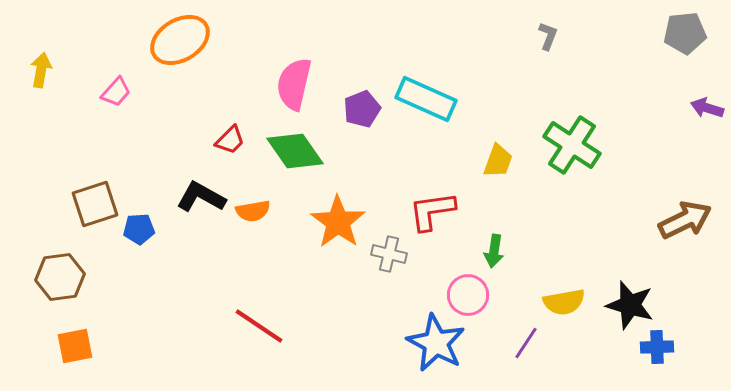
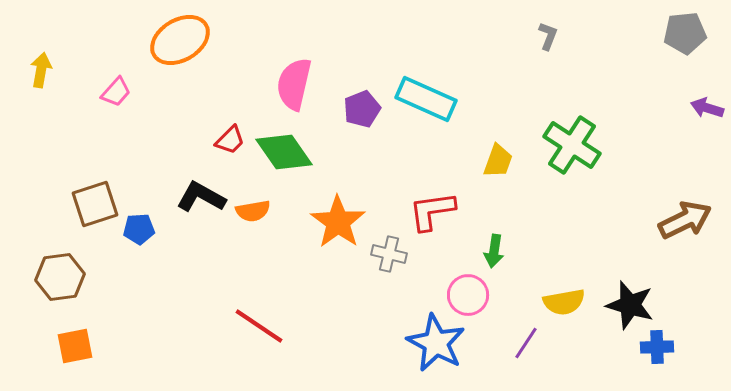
green diamond: moved 11 px left, 1 px down
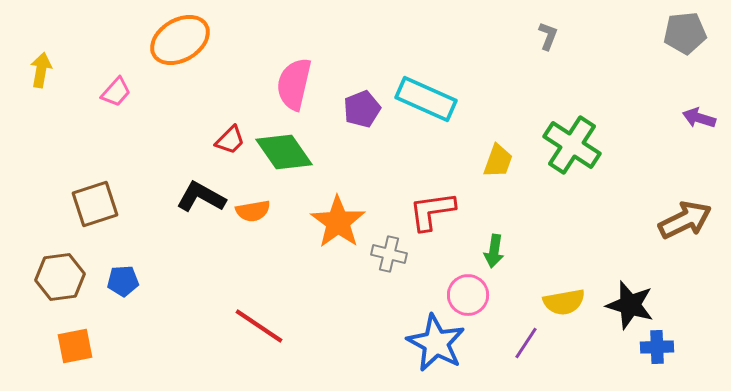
purple arrow: moved 8 px left, 10 px down
blue pentagon: moved 16 px left, 52 px down
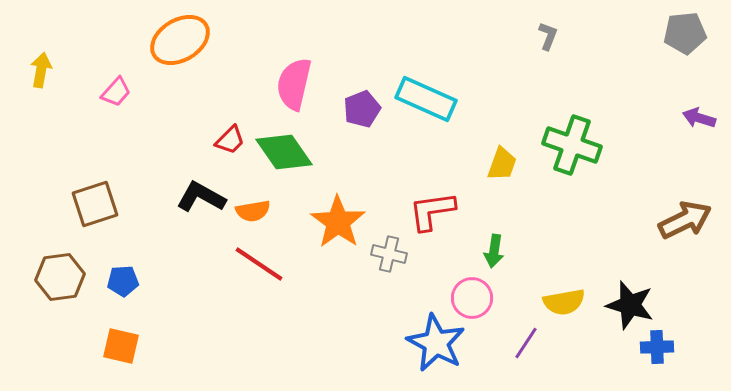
green cross: rotated 14 degrees counterclockwise
yellow trapezoid: moved 4 px right, 3 px down
pink circle: moved 4 px right, 3 px down
red line: moved 62 px up
orange square: moved 46 px right; rotated 24 degrees clockwise
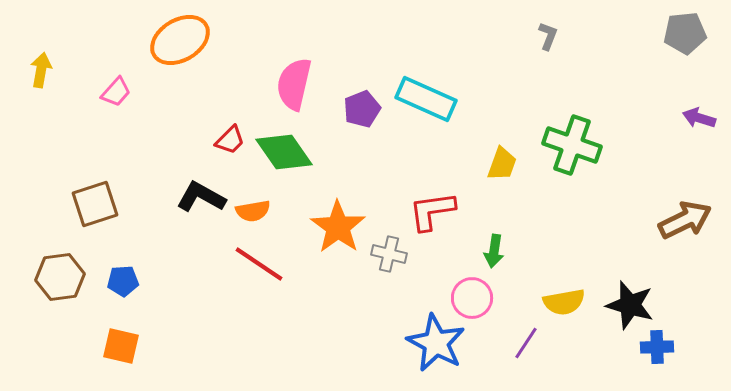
orange star: moved 5 px down
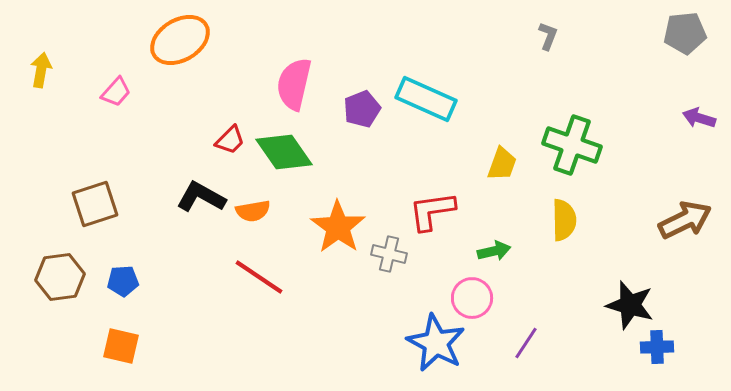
green arrow: rotated 112 degrees counterclockwise
red line: moved 13 px down
yellow semicircle: moved 82 px up; rotated 81 degrees counterclockwise
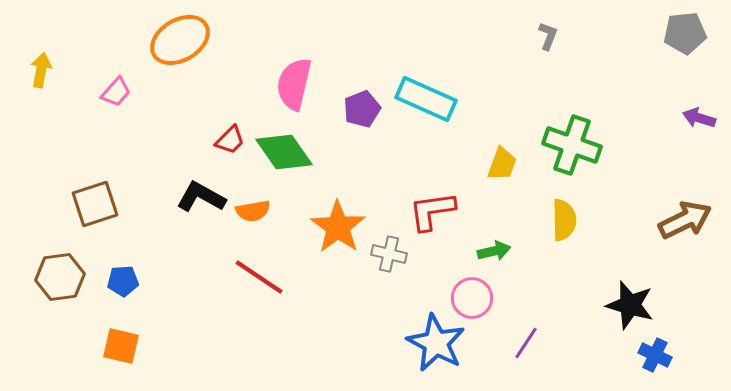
blue cross: moved 2 px left, 8 px down; rotated 28 degrees clockwise
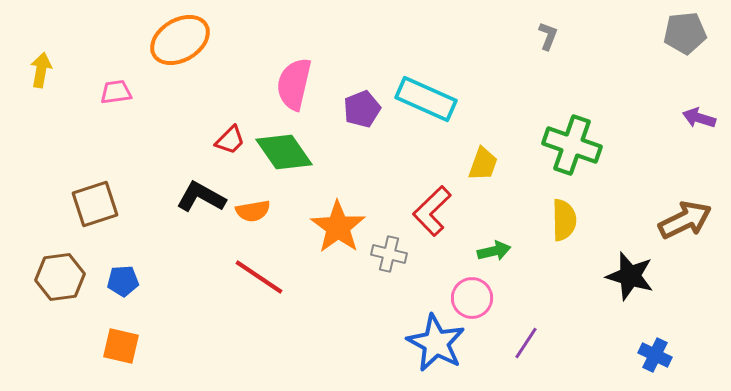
pink trapezoid: rotated 140 degrees counterclockwise
yellow trapezoid: moved 19 px left
red L-shape: rotated 36 degrees counterclockwise
black star: moved 29 px up
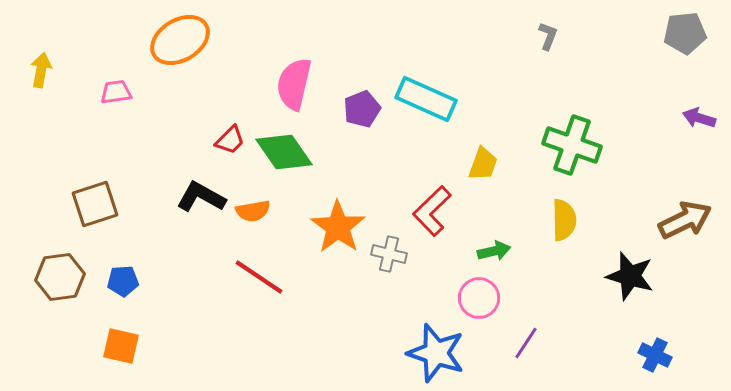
pink circle: moved 7 px right
blue star: moved 10 px down; rotated 10 degrees counterclockwise
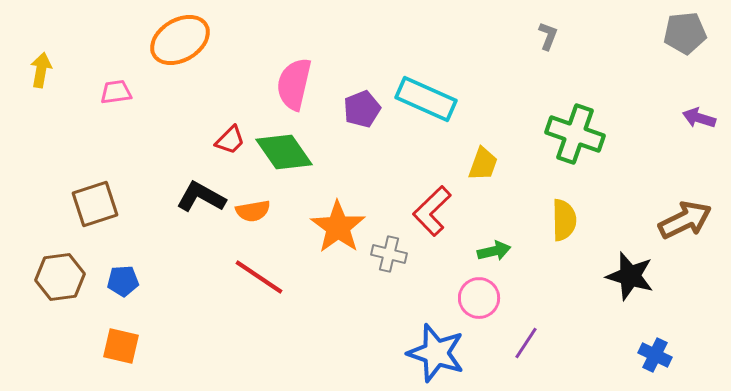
green cross: moved 3 px right, 11 px up
